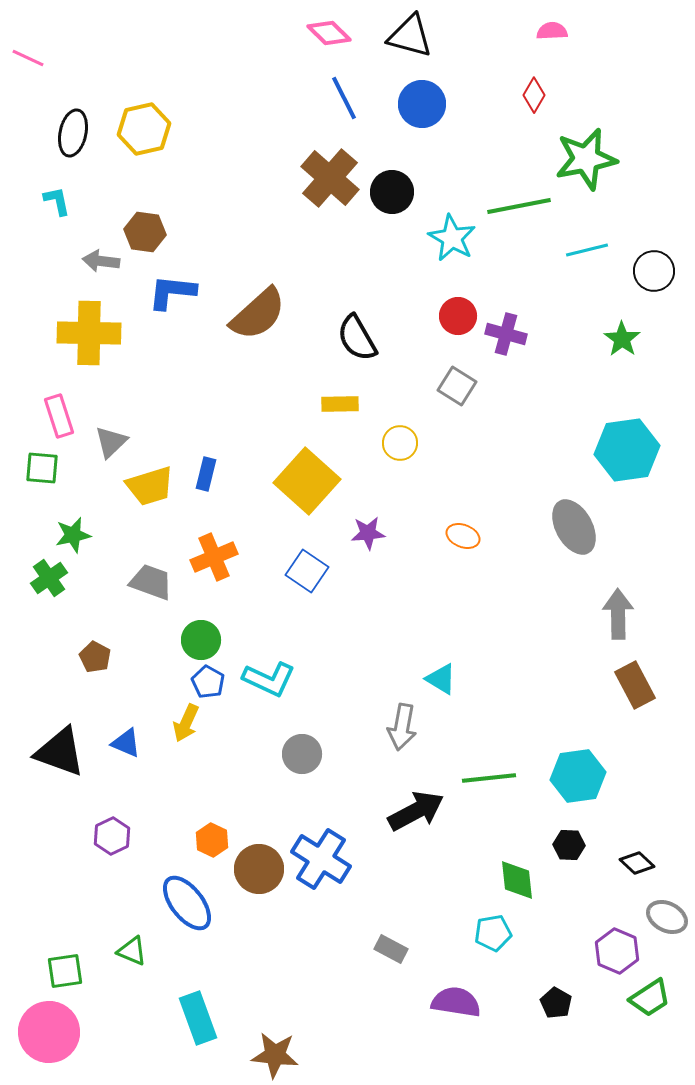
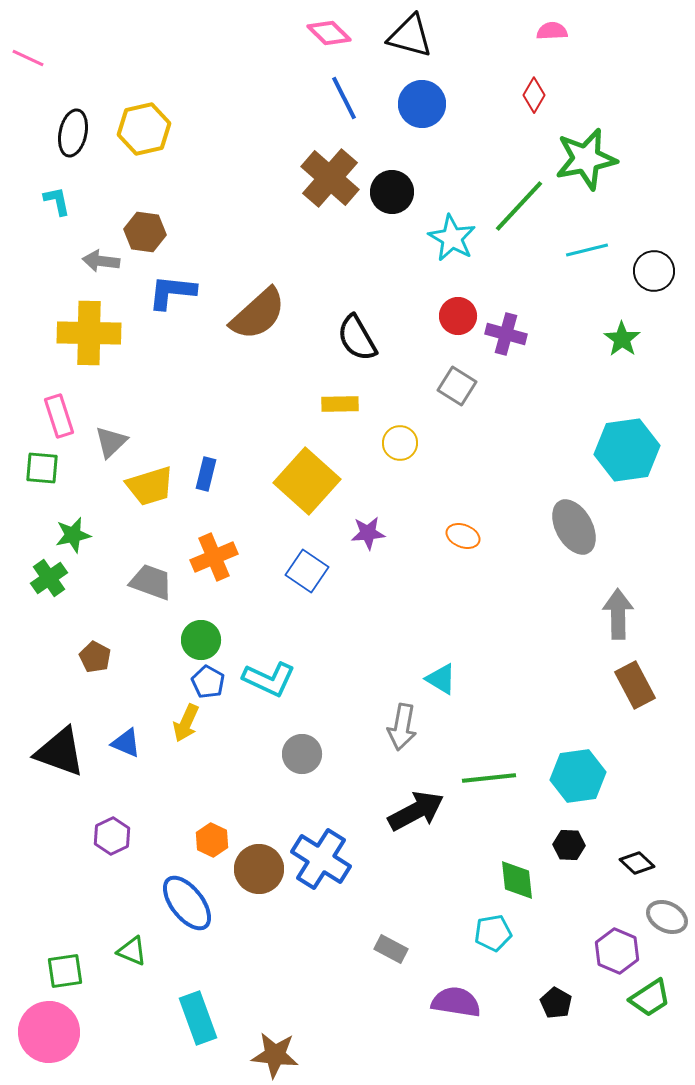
green line at (519, 206): rotated 36 degrees counterclockwise
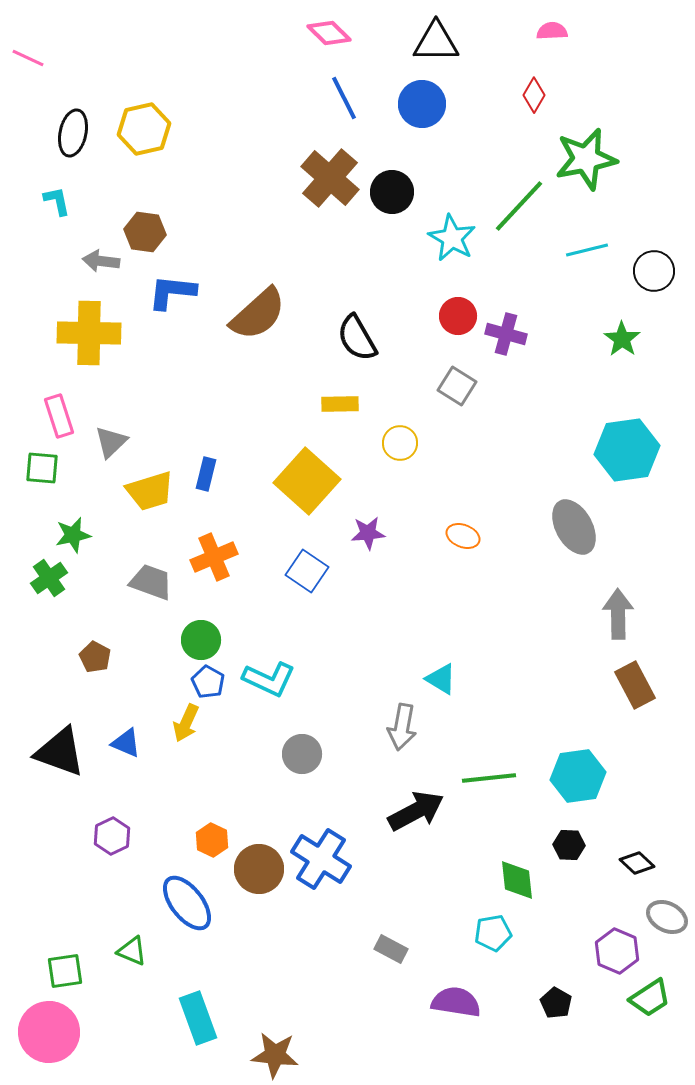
black triangle at (410, 36): moved 26 px right, 6 px down; rotated 15 degrees counterclockwise
yellow trapezoid at (150, 486): moved 5 px down
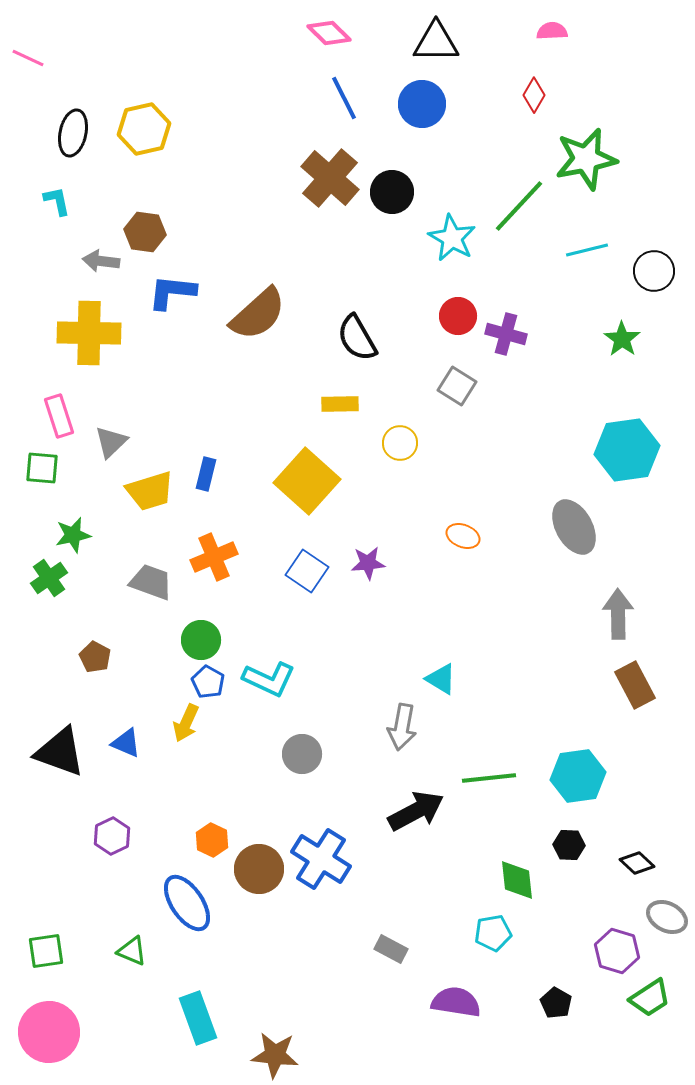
purple star at (368, 533): moved 30 px down
blue ellipse at (187, 903): rotated 4 degrees clockwise
purple hexagon at (617, 951): rotated 6 degrees counterclockwise
green square at (65, 971): moved 19 px left, 20 px up
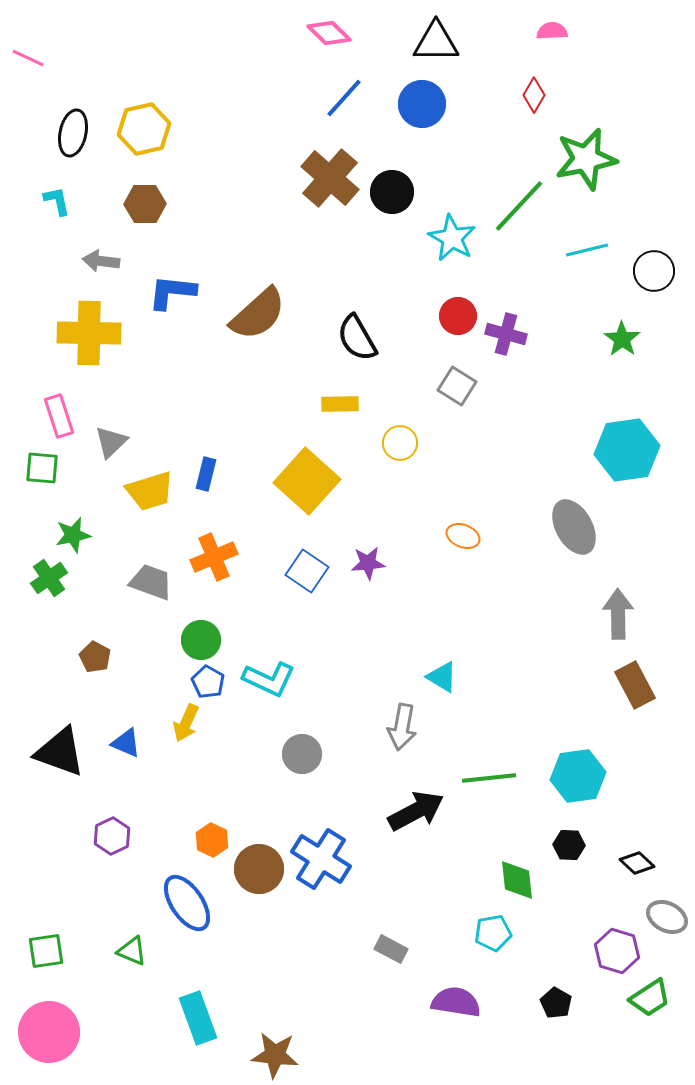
blue line at (344, 98): rotated 69 degrees clockwise
brown hexagon at (145, 232): moved 28 px up; rotated 9 degrees counterclockwise
cyan triangle at (441, 679): moved 1 px right, 2 px up
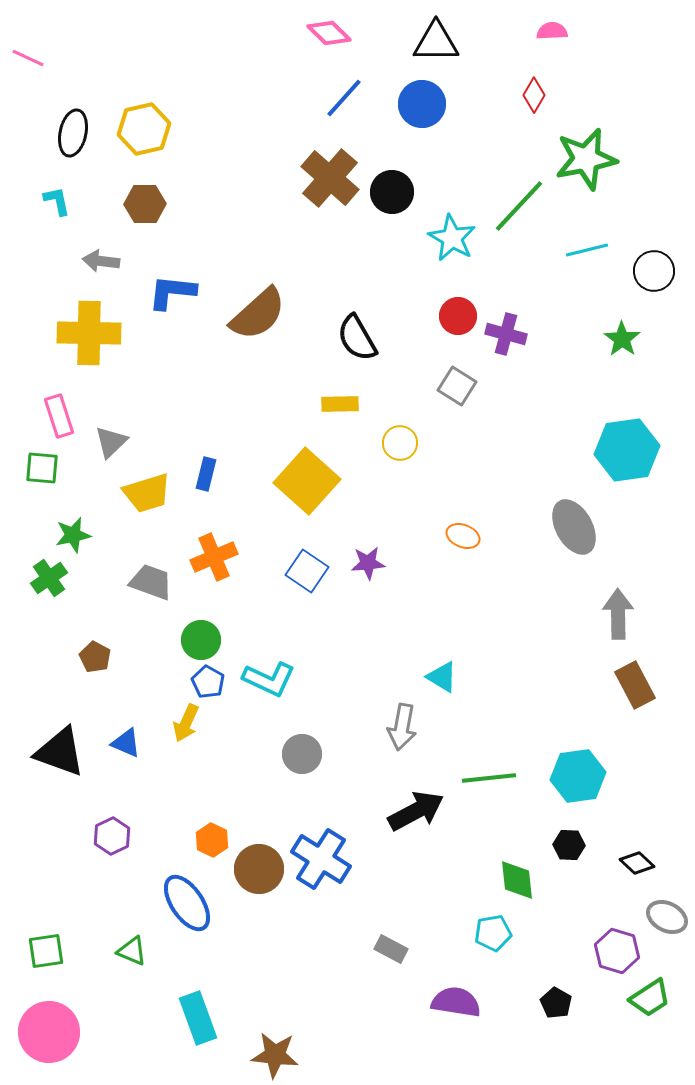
yellow trapezoid at (150, 491): moved 3 px left, 2 px down
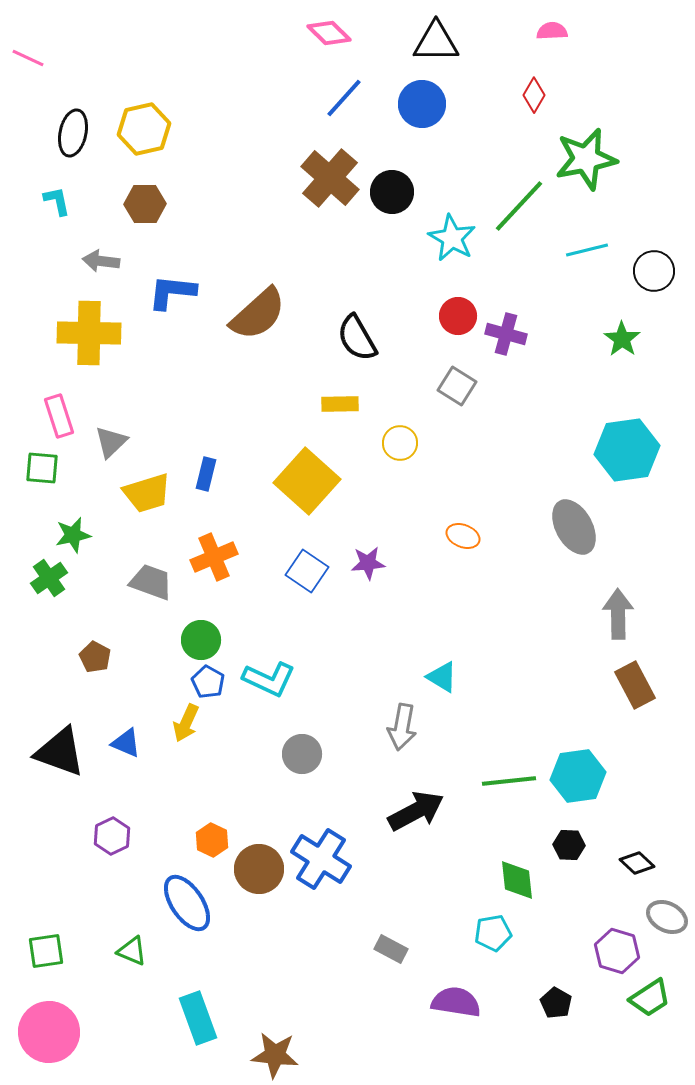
green line at (489, 778): moved 20 px right, 3 px down
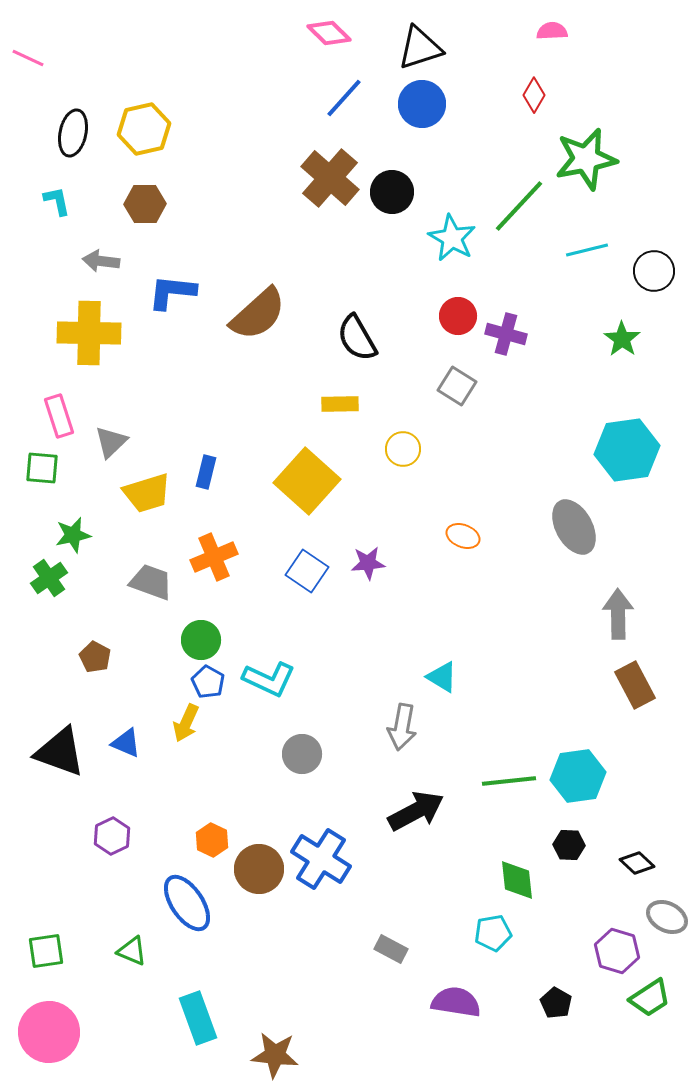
black triangle at (436, 42): moved 16 px left, 6 px down; rotated 18 degrees counterclockwise
yellow circle at (400, 443): moved 3 px right, 6 px down
blue rectangle at (206, 474): moved 2 px up
